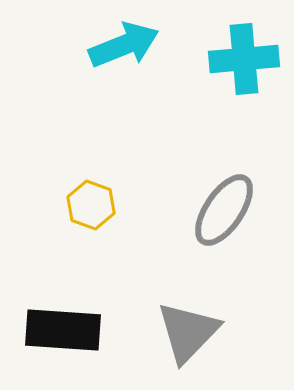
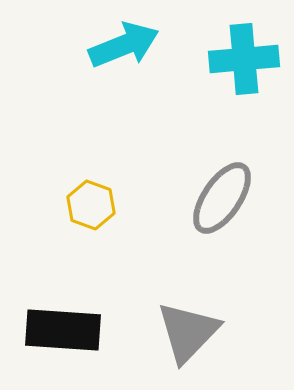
gray ellipse: moved 2 px left, 12 px up
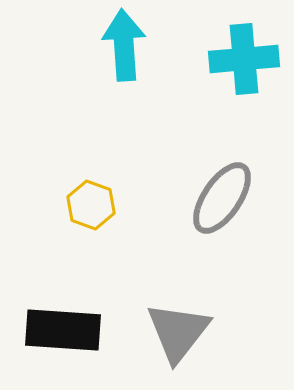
cyan arrow: rotated 72 degrees counterclockwise
gray triangle: moved 10 px left; rotated 6 degrees counterclockwise
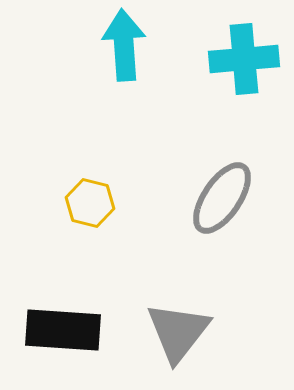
yellow hexagon: moved 1 px left, 2 px up; rotated 6 degrees counterclockwise
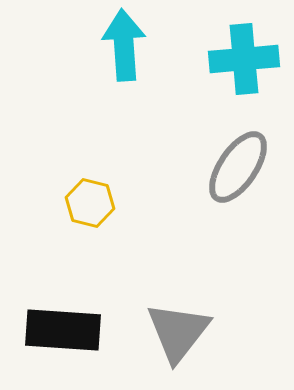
gray ellipse: moved 16 px right, 31 px up
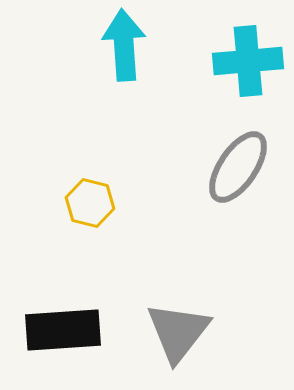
cyan cross: moved 4 px right, 2 px down
black rectangle: rotated 8 degrees counterclockwise
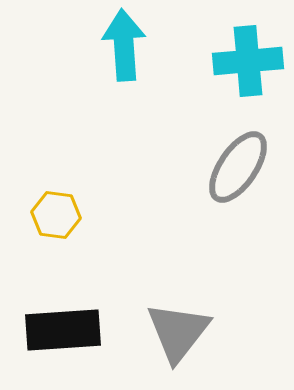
yellow hexagon: moved 34 px left, 12 px down; rotated 6 degrees counterclockwise
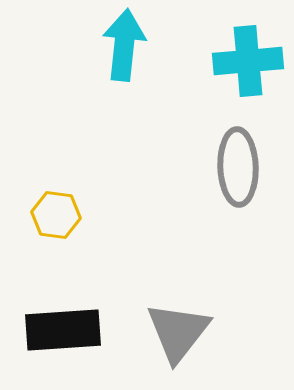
cyan arrow: rotated 10 degrees clockwise
gray ellipse: rotated 36 degrees counterclockwise
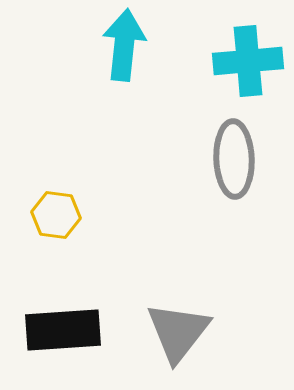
gray ellipse: moved 4 px left, 8 px up
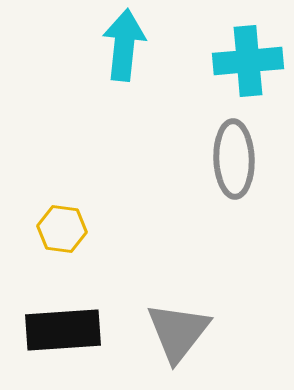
yellow hexagon: moved 6 px right, 14 px down
